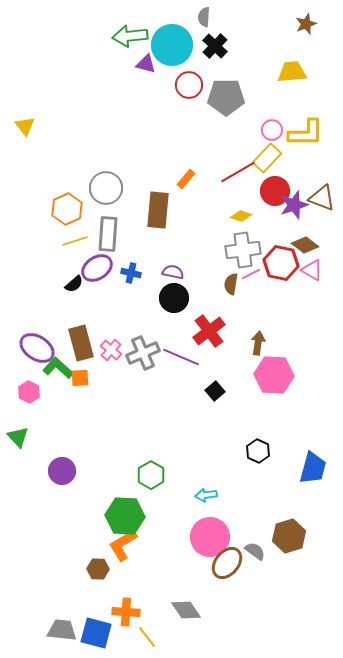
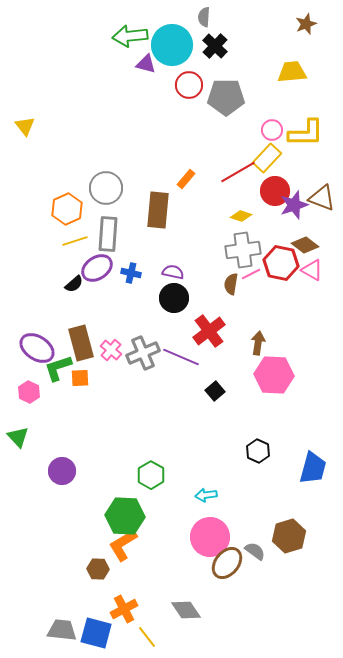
green L-shape at (58, 368): rotated 60 degrees counterclockwise
orange cross at (126, 612): moved 2 px left, 3 px up; rotated 32 degrees counterclockwise
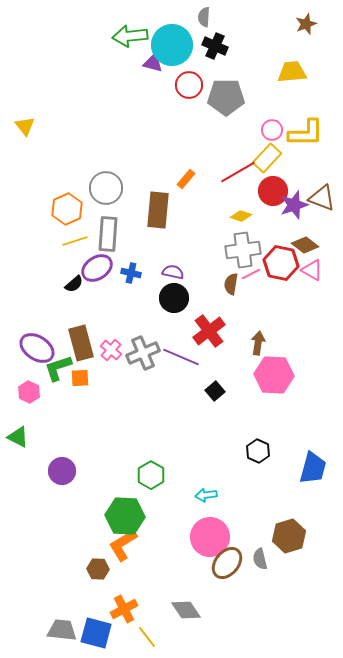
black cross at (215, 46): rotated 20 degrees counterclockwise
purple triangle at (146, 64): moved 7 px right, 1 px up
red circle at (275, 191): moved 2 px left
green triangle at (18, 437): rotated 20 degrees counterclockwise
gray semicircle at (255, 551): moved 5 px right, 8 px down; rotated 140 degrees counterclockwise
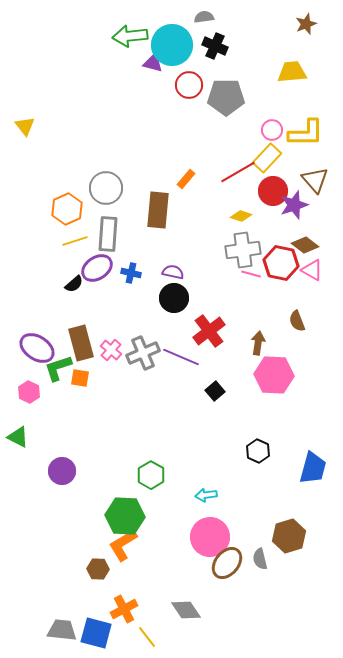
gray semicircle at (204, 17): rotated 78 degrees clockwise
brown triangle at (322, 198): moved 7 px left, 18 px up; rotated 28 degrees clockwise
pink line at (251, 274): rotated 42 degrees clockwise
brown semicircle at (231, 284): moved 66 px right, 37 px down; rotated 30 degrees counterclockwise
orange square at (80, 378): rotated 12 degrees clockwise
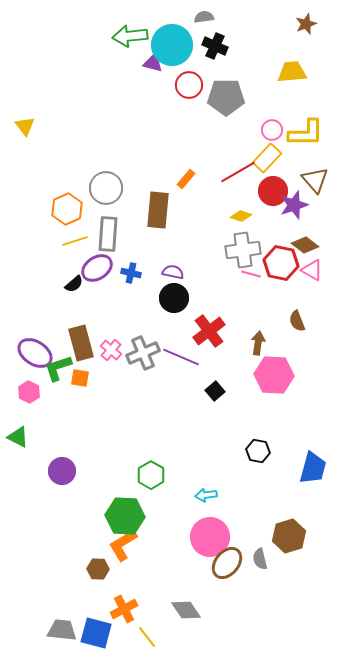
purple ellipse at (37, 348): moved 2 px left, 5 px down
black hexagon at (258, 451): rotated 15 degrees counterclockwise
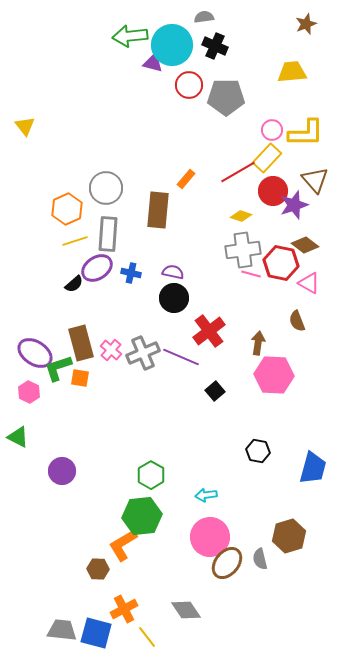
pink triangle at (312, 270): moved 3 px left, 13 px down
green hexagon at (125, 516): moved 17 px right; rotated 9 degrees counterclockwise
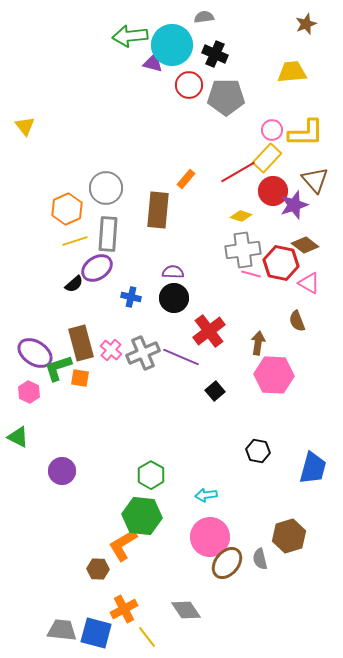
black cross at (215, 46): moved 8 px down
purple semicircle at (173, 272): rotated 10 degrees counterclockwise
blue cross at (131, 273): moved 24 px down
green hexagon at (142, 516): rotated 12 degrees clockwise
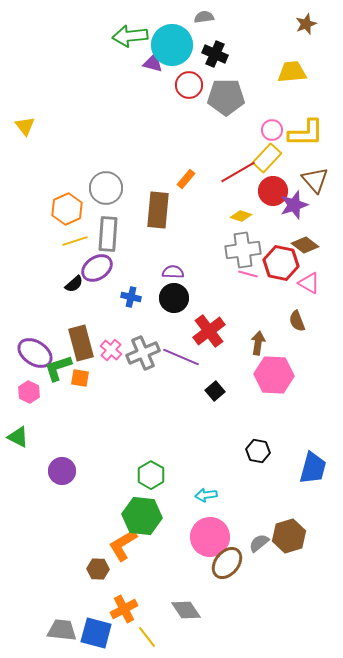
pink line at (251, 274): moved 3 px left
gray semicircle at (260, 559): moved 1 px left, 16 px up; rotated 65 degrees clockwise
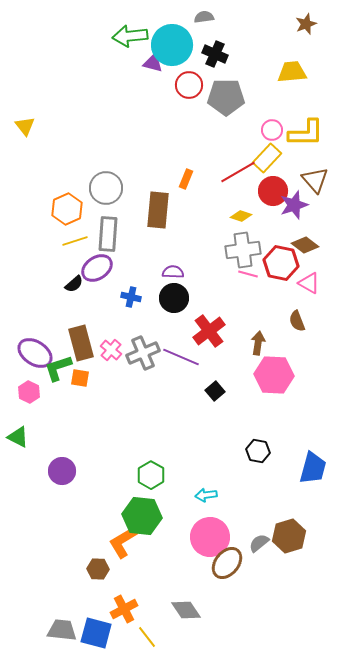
orange rectangle at (186, 179): rotated 18 degrees counterclockwise
orange L-shape at (123, 545): moved 3 px up
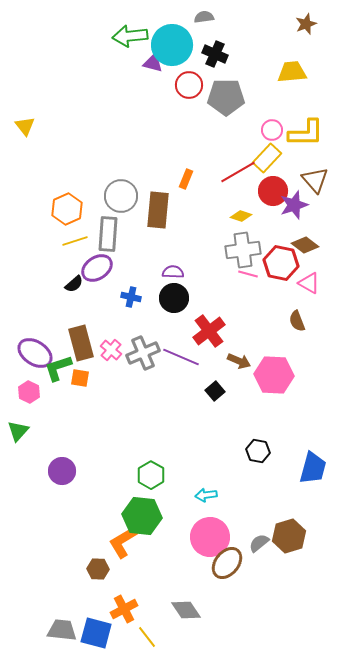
gray circle at (106, 188): moved 15 px right, 8 px down
brown arrow at (258, 343): moved 19 px left, 18 px down; rotated 105 degrees clockwise
green triangle at (18, 437): moved 6 px up; rotated 45 degrees clockwise
